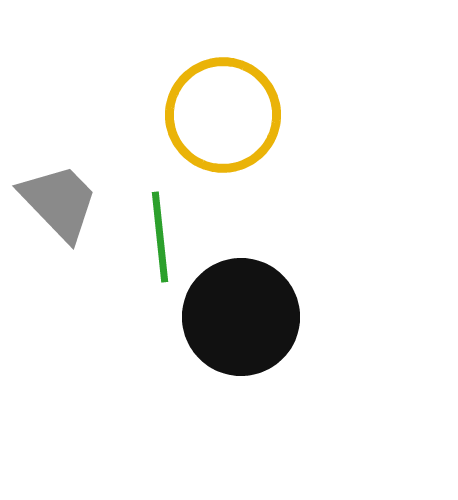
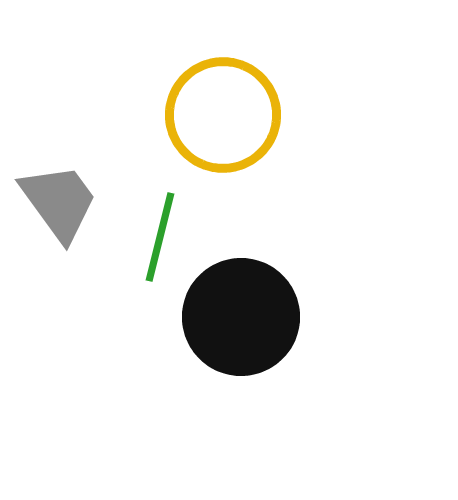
gray trapezoid: rotated 8 degrees clockwise
green line: rotated 20 degrees clockwise
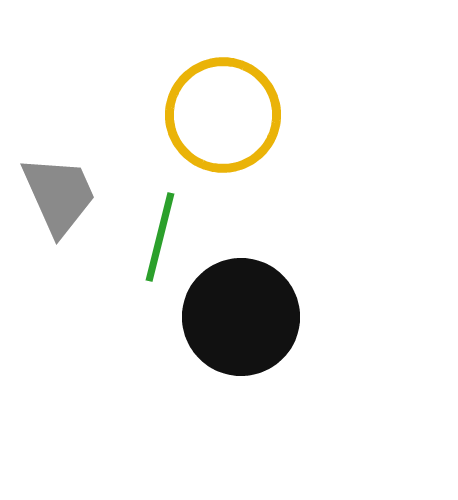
gray trapezoid: moved 7 px up; rotated 12 degrees clockwise
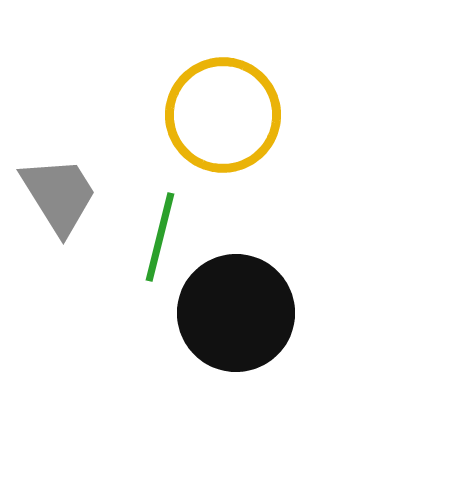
gray trapezoid: rotated 8 degrees counterclockwise
black circle: moved 5 px left, 4 px up
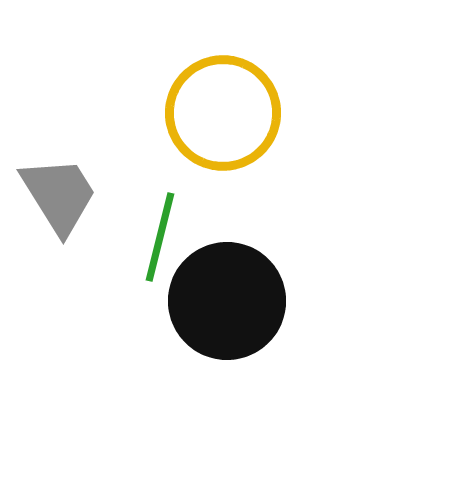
yellow circle: moved 2 px up
black circle: moved 9 px left, 12 px up
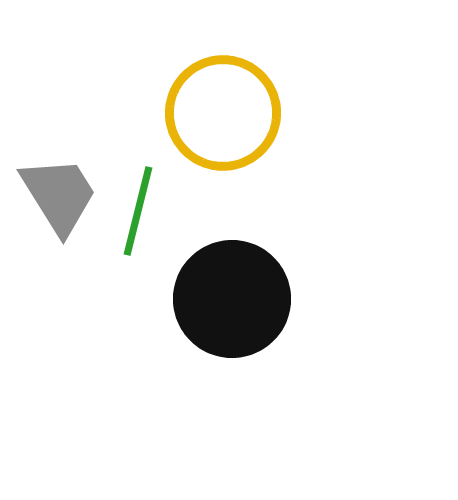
green line: moved 22 px left, 26 px up
black circle: moved 5 px right, 2 px up
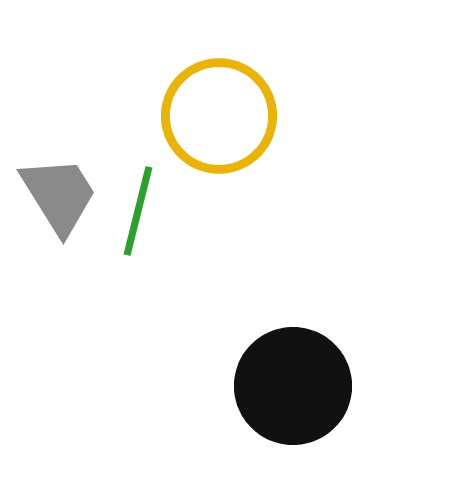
yellow circle: moved 4 px left, 3 px down
black circle: moved 61 px right, 87 px down
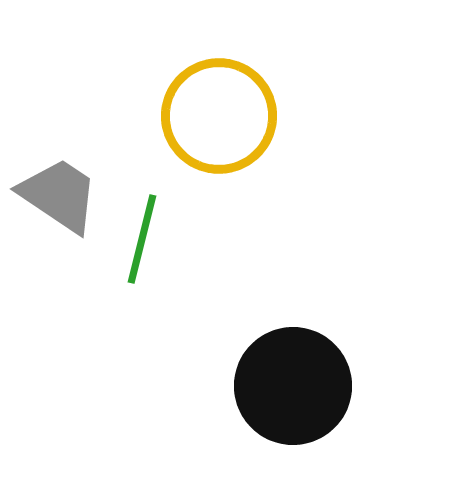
gray trapezoid: rotated 24 degrees counterclockwise
green line: moved 4 px right, 28 px down
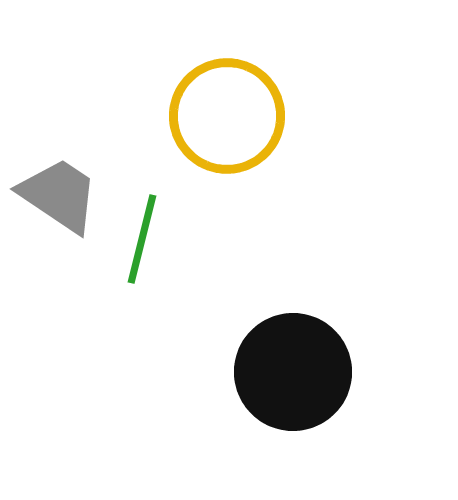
yellow circle: moved 8 px right
black circle: moved 14 px up
